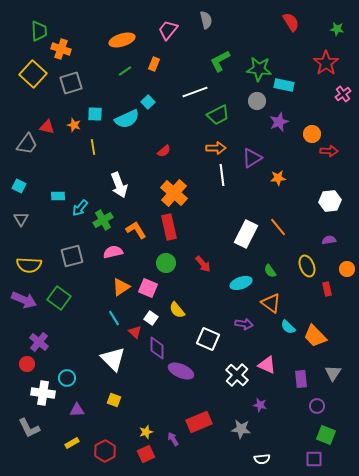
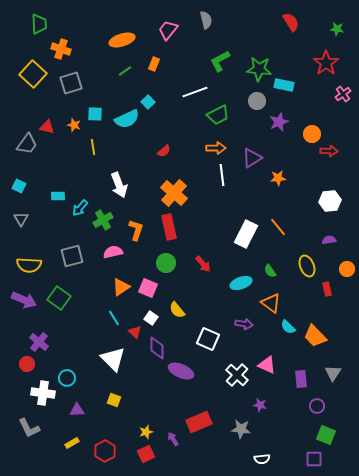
green trapezoid at (39, 31): moved 7 px up
orange L-shape at (136, 230): rotated 50 degrees clockwise
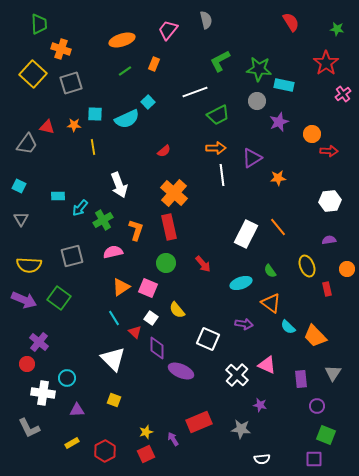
orange star at (74, 125): rotated 16 degrees counterclockwise
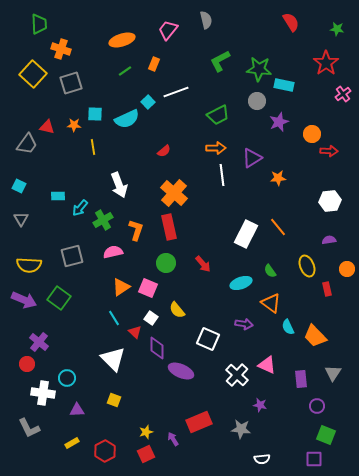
white line at (195, 92): moved 19 px left
cyan semicircle at (288, 327): rotated 21 degrees clockwise
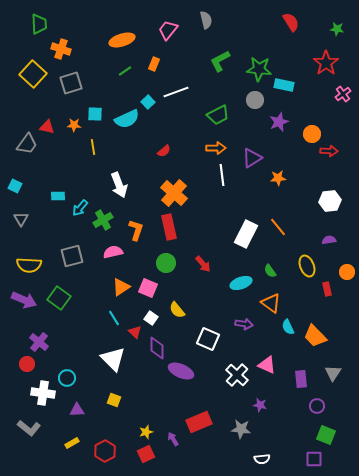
gray circle at (257, 101): moved 2 px left, 1 px up
cyan square at (19, 186): moved 4 px left
orange circle at (347, 269): moved 3 px down
gray L-shape at (29, 428): rotated 25 degrees counterclockwise
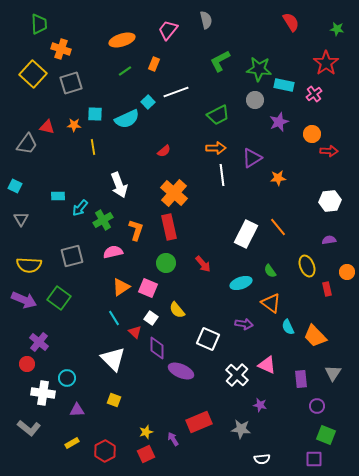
pink cross at (343, 94): moved 29 px left
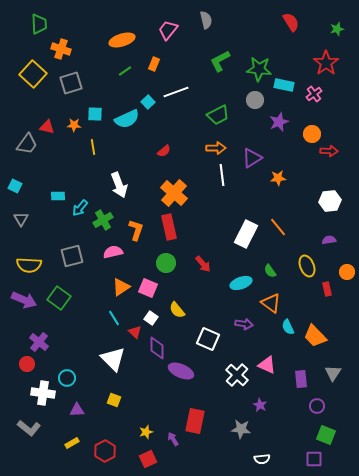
green star at (337, 29): rotated 24 degrees counterclockwise
purple star at (260, 405): rotated 16 degrees clockwise
red rectangle at (199, 422): moved 4 px left, 1 px up; rotated 55 degrees counterclockwise
red square at (146, 454): moved 2 px right, 5 px down
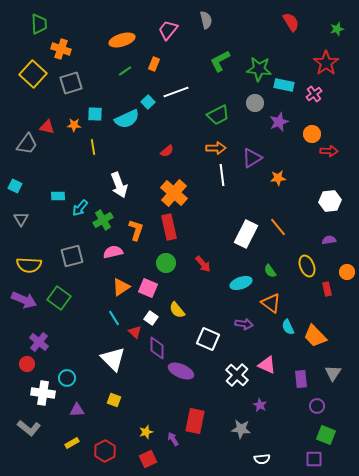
gray circle at (255, 100): moved 3 px down
red semicircle at (164, 151): moved 3 px right
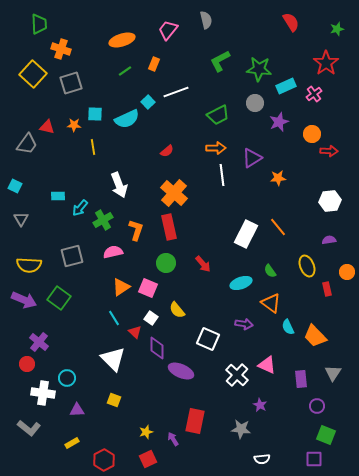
cyan rectangle at (284, 85): moved 2 px right, 1 px down; rotated 36 degrees counterclockwise
red hexagon at (105, 451): moved 1 px left, 9 px down
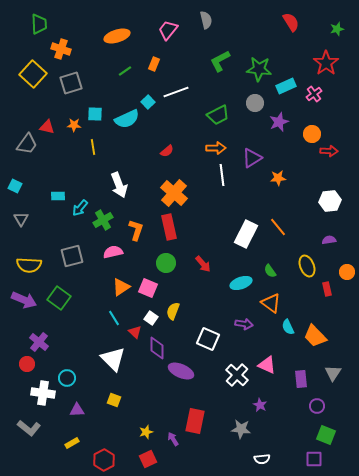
orange ellipse at (122, 40): moved 5 px left, 4 px up
yellow semicircle at (177, 310): moved 4 px left, 1 px down; rotated 60 degrees clockwise
